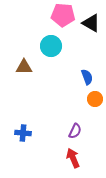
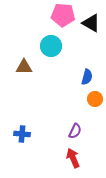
blue semicircle: rotated 35 degrees clockwise
blue cross: moved 1 px left, 1 px down
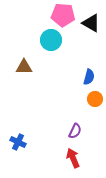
cyan circle: moved 6 px up
blue semicircle: moved 2 px right
blue cross: moved 4 px left, 8 px down; rotated 21 degrees clockwise
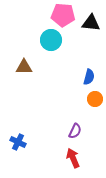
black triangle: rotated 24 degrees counterclockwise
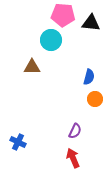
brown triangle: moved 8 px right
